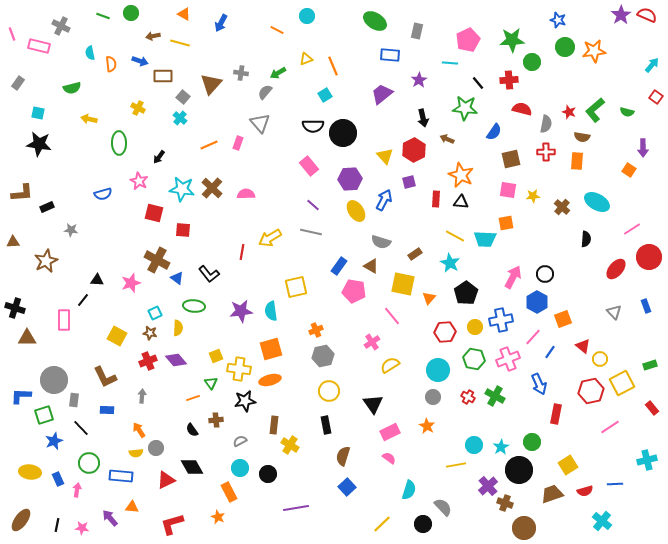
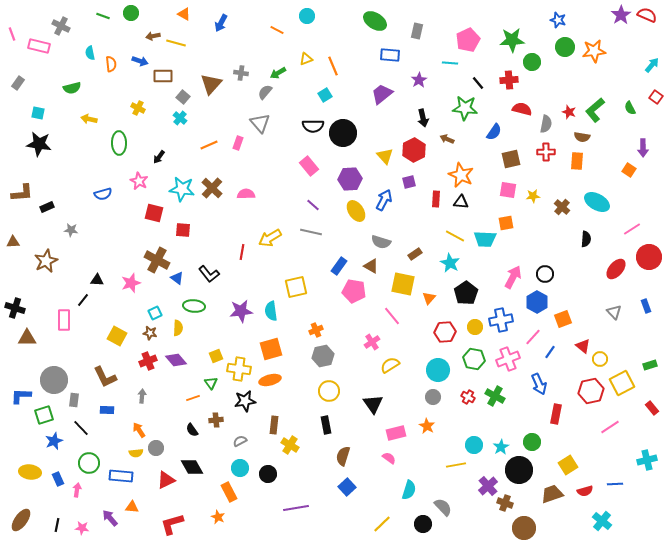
yellow line at (180, 43): moved 4 px left
green semicircle at (627, 112): moved 3 px right, 4 px up; rotated 48 degrees clockwise
pink rectangle at (390, 432): moved 6 px right, 1 px down; rotated 12 degrees clockwise
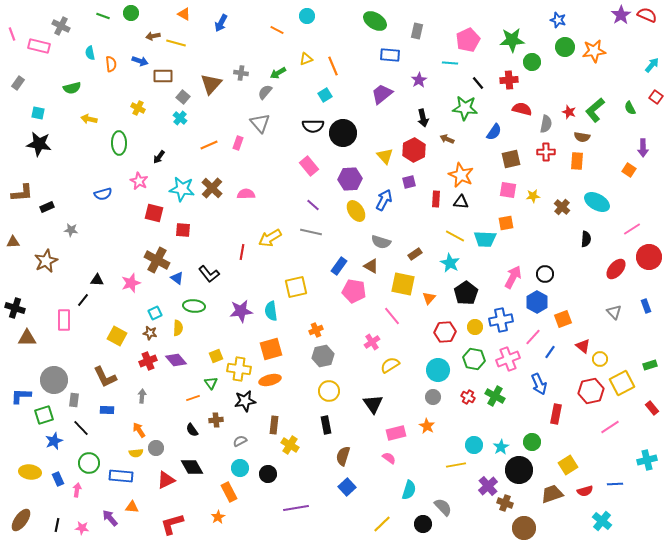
orange star at (218, 517): rotated 16 degrees clockwise
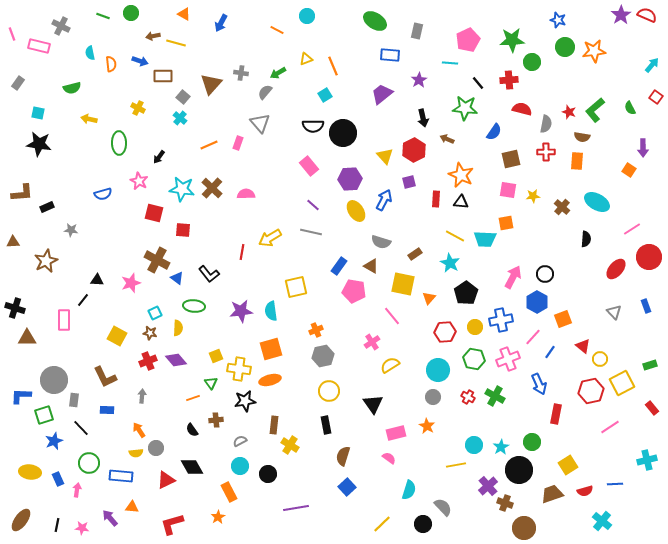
cyan circle at (240, 468): moved 2 px up
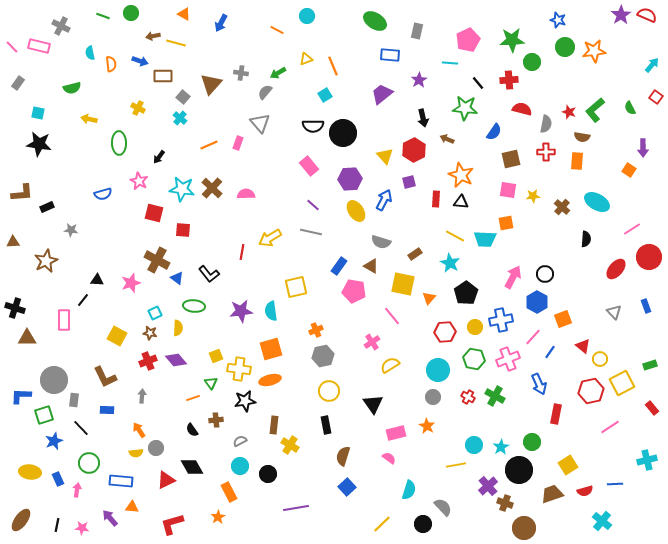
pink line at (12, 34): moved 13 px down; rotated 24 degrees counterclockwise
blue rectangle at (121, 476): moved 5 px down
